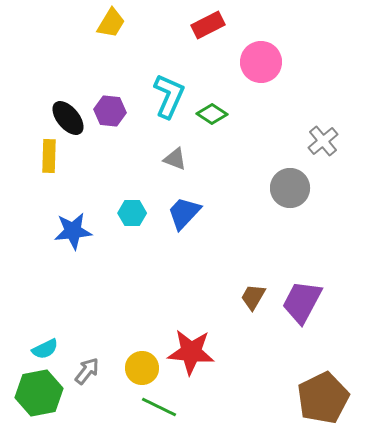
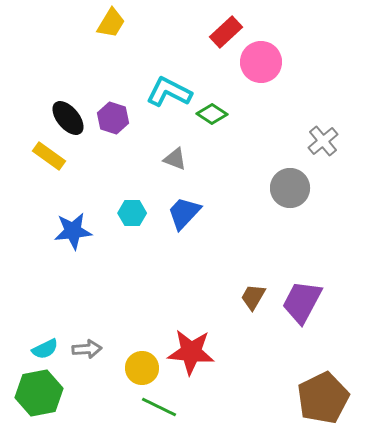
red rectangle: moved 18 px right, 7 px down; rotated 16 degrees counterclockwise
cyan L-shape: moved 4 px up; rotated 87 degrees counterclockwise
purple hexagon: moved 3 px right, 7 px down; rotated 12 degrees clockwise
yellow rectangle: rotated 56 degrees counterclockwise
gray arrow: moved 22 px up; rotated 48 degrees clockwise
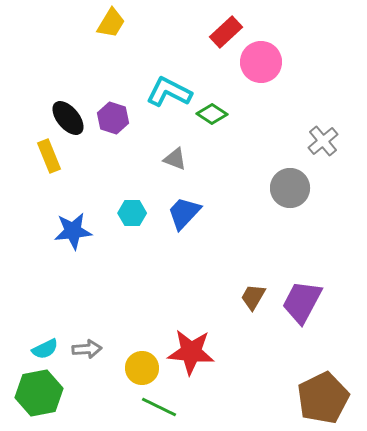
yellow rectangle: rotated 32 degrees clockwise
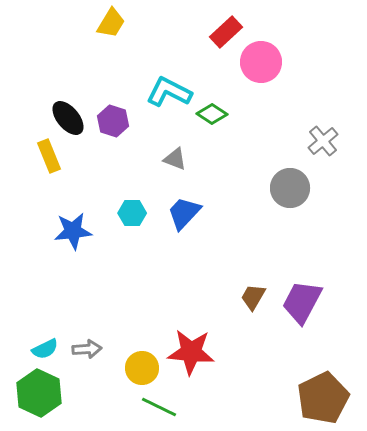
purple hexagon: moved 3 px down
green hexagon: rotated 24 degrees counterclockwise
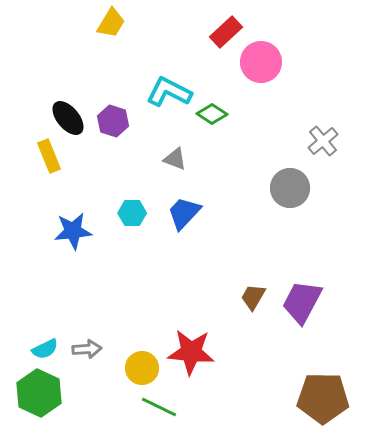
brown pentagon: rotated 27 degrees clockwise
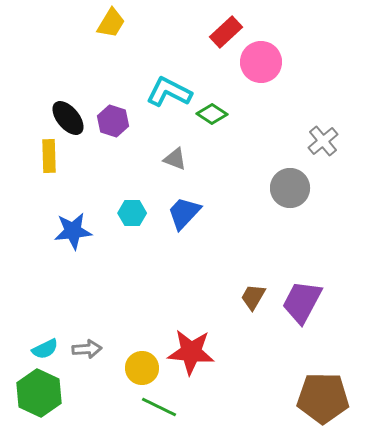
yellow rectangle: rotated 20 degrees clockwise
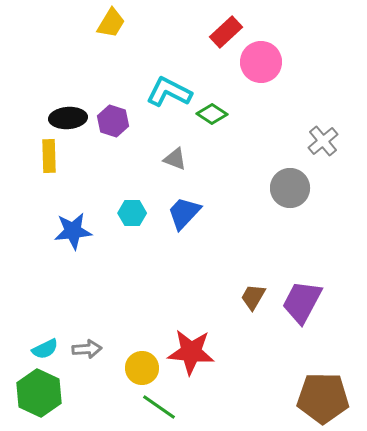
black ellipse: rotated 54 degrees counterclockwise
green line: rotated 9 degrees clockwise
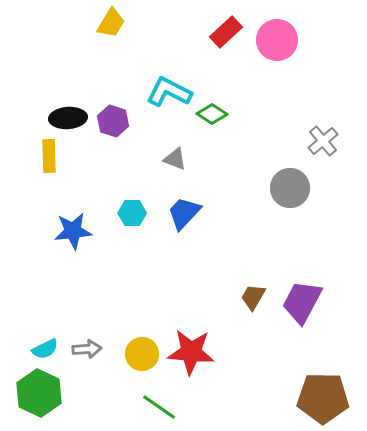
pink circle: moved 16 px right, 22 px up
yellow circle: moved 14 px up
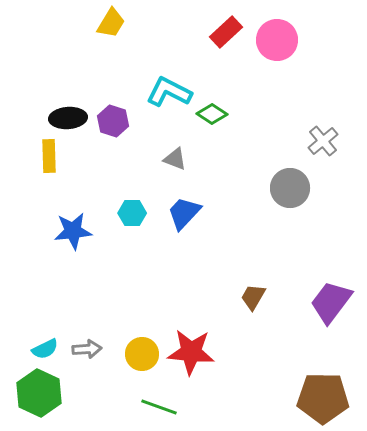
purple trapezoid: moved 29 px right; rotated 9 degrees clockwise
green line: rotated 15 degrees counterclockwise
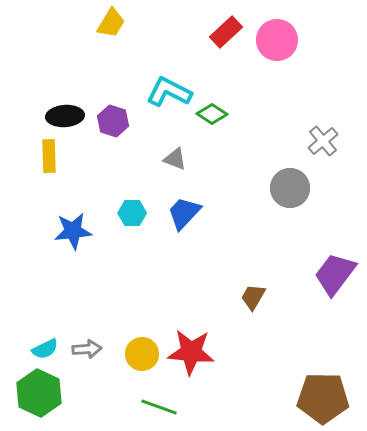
black ellipse: moved 3 px left, 2 px up
purple trapezoid: moved 4 px right, 28 px up
